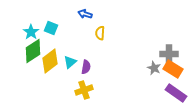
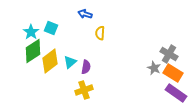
gray cross: rotated 30 degrees clockwise
orange rectangle: moved 4 px down
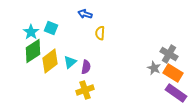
yellow cross: moved 1 px right
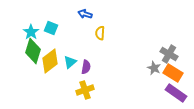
green diamond: rotated 40 degrees counterclockwise
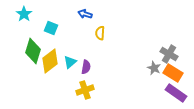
cyan star: moved 7 px left, 18 px up
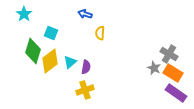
cyan square: moved 5 px down
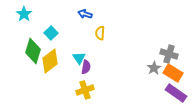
cyan square: rotated 24 degrees clockwise
gray cross: rotated 12 degrees counterclockwise
cyan triangle: moved 9 px right, 4 px up; rotated 24 degrees counterclockwise
gray star: rotated 16 degrees clockwise
